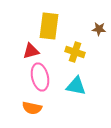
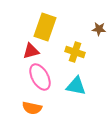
yellow rectangle: moved 4 px left, 1 px down; rotated 12 degrees clockwise
pink ellipse: rotated 16 degrees counterclockwise
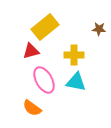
yellow rectangle: rotated 32 degrees clockwise
yellow cross: moved 1 px left, 3 px down; rotated 18 degrees counterclockwise
pink ellipse: moved 4 px right, 3 px down
cyan triangle: moved 4 px up
orange semicircle: rotated 24 degrees clockwise
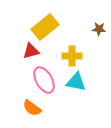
yellow cross: moved 2 px left, 1 px down
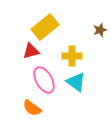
brown star: moved 1 px right, 1 px down; rotated 24 degrees counterclockwise
cyan triangle: rotated 25 degrees clockwise
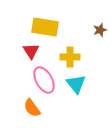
yellow rectangle: rotated 48 degrees clockwise
red triangle: rotated 48 degrees counterclockwise
yellow cross: moved 2 px left, 1 px down
cyan triangle: moved 2 px down; rotated 15 degrees clockwise
orange semicircle: rotated 18 degrees clockwise
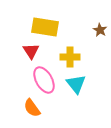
brown star: rotated 24 degrees counterclockwise
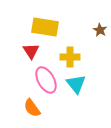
pink ellipse: moved 2 px right
